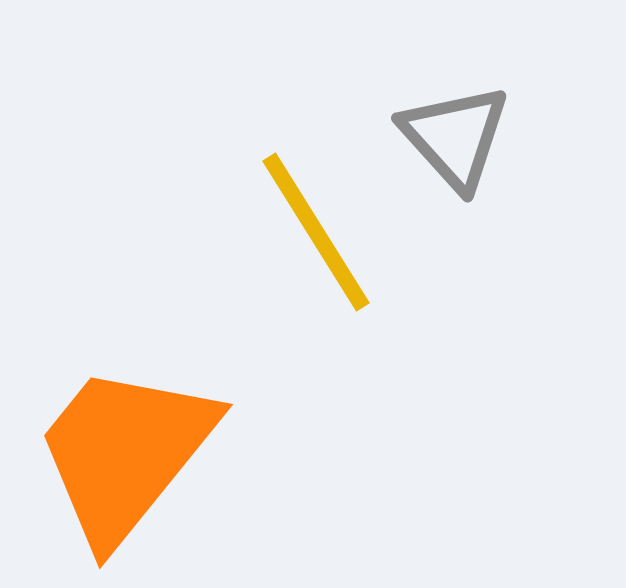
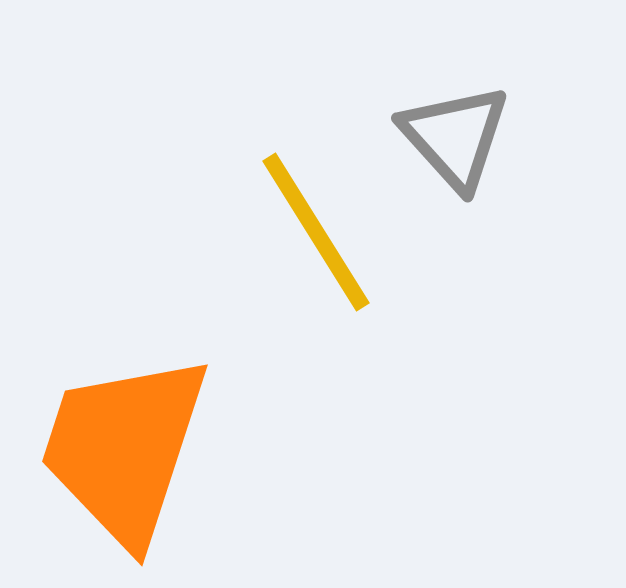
orange trapezoid: moved 1 px left, 4 px up; rotated 21 degrees counterclockwise
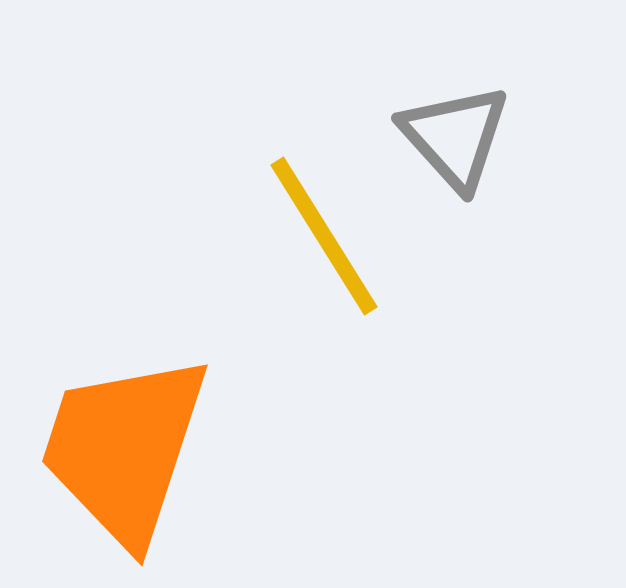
yellow line: moved 8 px right, 4 px down
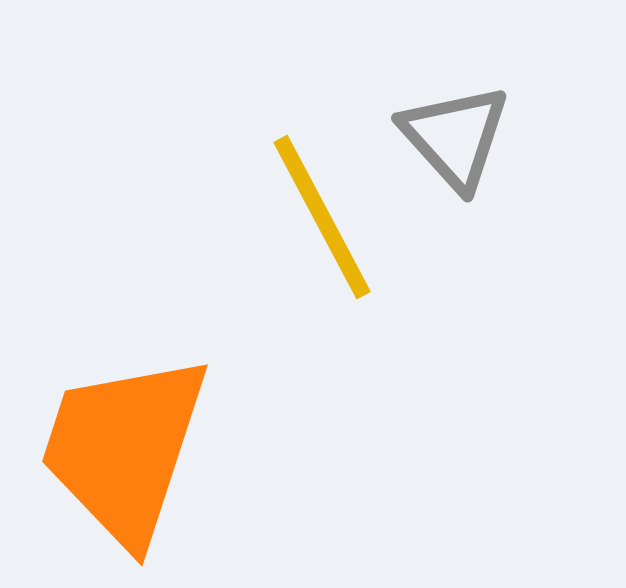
yellow line: moved 2 px left, 19 px up; rotated 4 degrees clockwise
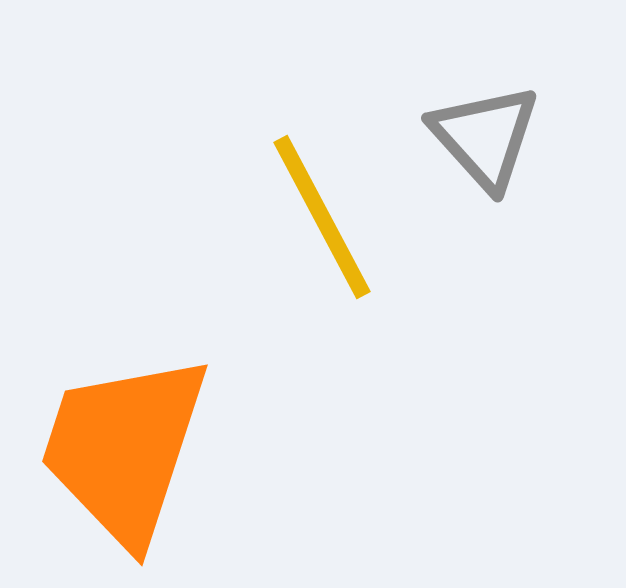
gray triangle: moved 30 px right
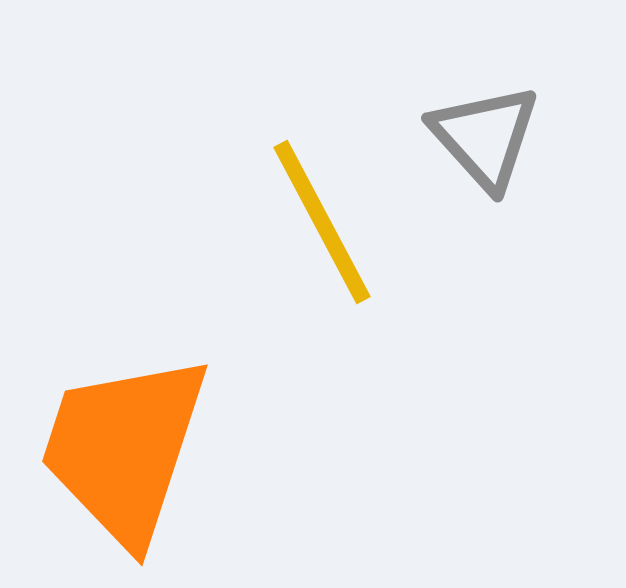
yellow line: moved 5 px down
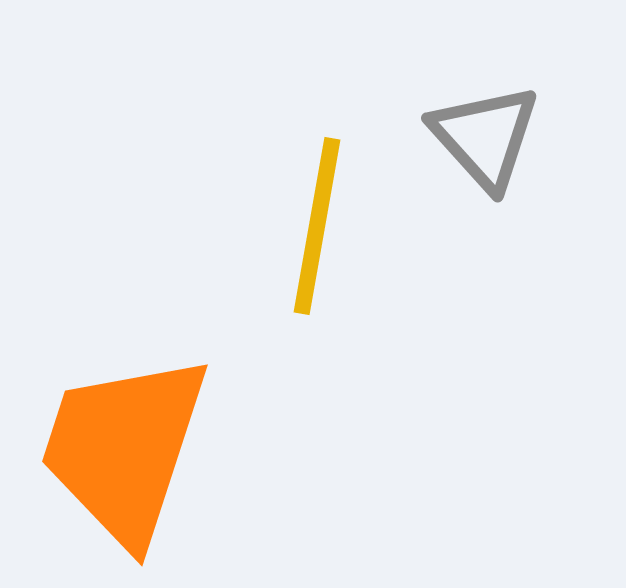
yellow line: moved 5 px left, 4 px down; rotated 38 degrees clockwise
